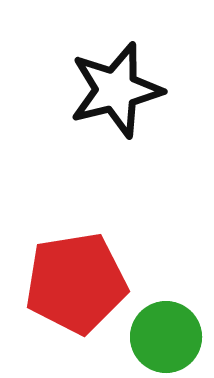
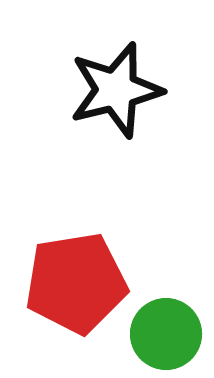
green circle: moved 3 px up
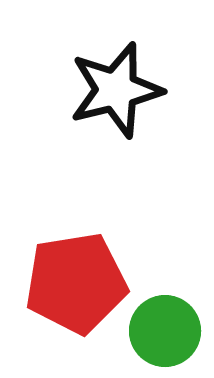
green circle: moved 1 px left, 3 px up
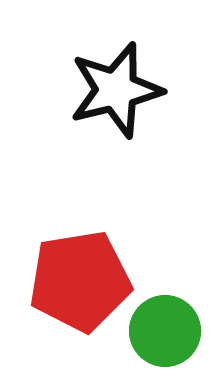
red pentagon: moved 4 px right, 2 px up
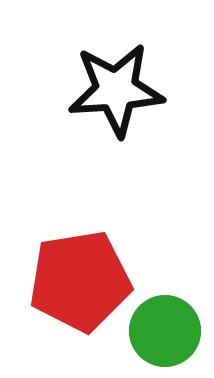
black star: rotated 10 degrees clockwise
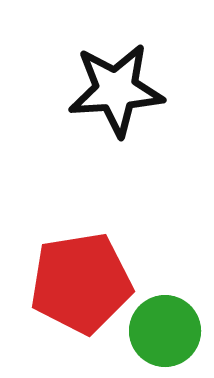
red pentagon: moved 1 px right, 2 px down
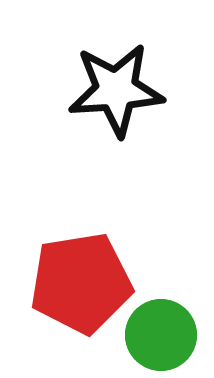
green circle: moved 4 px left, 4 px down
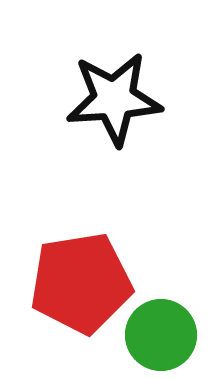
black star: moved 2 px left, 9 px down
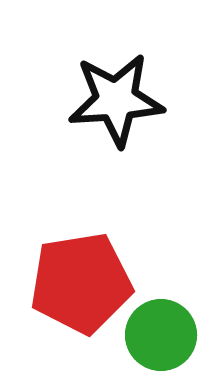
black star: moved 2 px right, 1 px down
